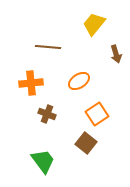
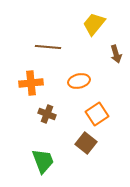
orange ellipse: rotated 20 degrees clockwise
green trapezoid: rotated 16 degrees clockwise
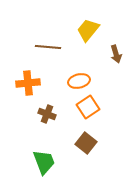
yellow trapezoid: moved 6 px left, 6 px down
orange cross: moved 3 px left
orange square: moved 9 px left, 7 px up
green trapezoid: moved 1 px right, 1 px down
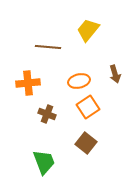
brown arrow: moved 1 px left, 20 px down
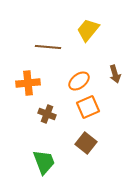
orange ellipse: rotated 25 degrees counterclockwise
orange square: rotated 10 degrees clockwise
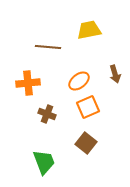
yellow trapezoid: moved 1 px right; rotated 40 degrees clockwise
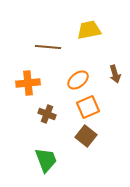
orange ellipse: moved 1 px left, 1 px up
brown square: moved 7 px up
green trapezoid: moved 2 px right, 2 px up
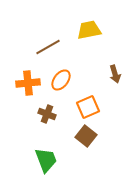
brown line: rotated 35 degrees counterclockwise
orange ellipse: moved 17 px left; rotated 15 degrees counterclockwise
